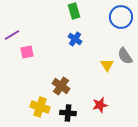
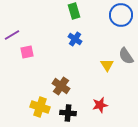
blue circle: moved 2 px up
gray semicircle: moved 1 px right
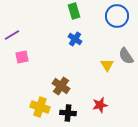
blue circle: moved 4 px left, 1 px down
pink square: moved 5 px left, 5 px down
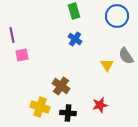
purple line: rotated 70 degrees counterclockwise
pink square: moved 2 px up
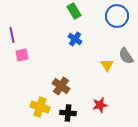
green rectangle: rotated 14 degrees counterclockwise
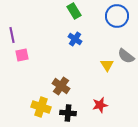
gray semicircle: rotated 18 degrees counterclockwise
yellow cross: moved 1 px right
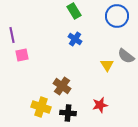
brown cross: moved 1 px right
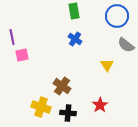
green rectangle: rotated 21 degrees clockwise
purple line: moved 2 px down
gray semicircle: moved 11 px up
red star: rotated 21 degrees counterclockwise
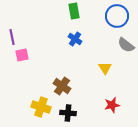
yellow triangle: moved 2 px left, 3 px down
red star: moved 12 px right; rotated 21 degrees clockwise
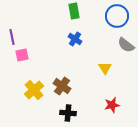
yellow cross: moved 7 px left, 17 px up; rotated 30 degrees clockwise
